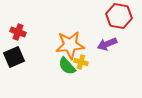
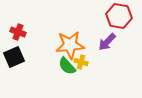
purple arrow: moved 2 px up; rotated 24 degrees counterclockwise
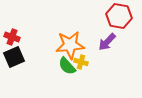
red cross: moved 6 px left, 5 px down
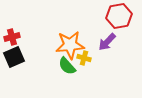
red hexagon: rotated 20 degrees counterclockwise
red cross: rotated 35 degrees counterclockwise
yellow cross: moved 3 px right, 4 px up
